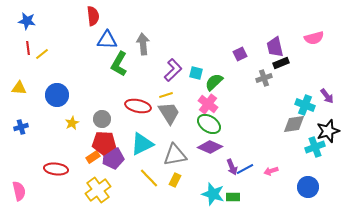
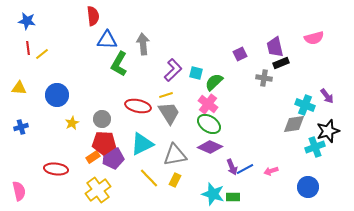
gray cross at (264, 78): rotated 28 degrees clockwise
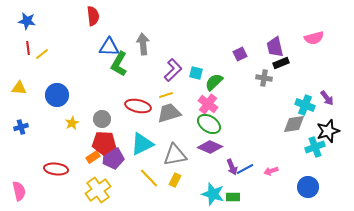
blue triangle at (107, 40): moved 2 px right, 7 px down
purple arrow at (327, 96): moved 2 px down
gray trapezoid at (169, 113): rotated 75 degrees counterclockwise
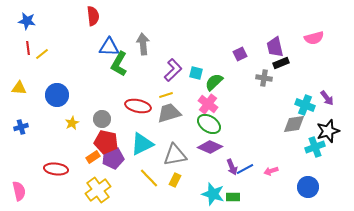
red pentagon at (104, 143): moved 2 px right, 1 px up; rotated 10 degrees clockwise
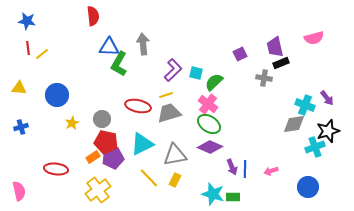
blue line at (245, 169): rotated 60 degrees counterclockwise
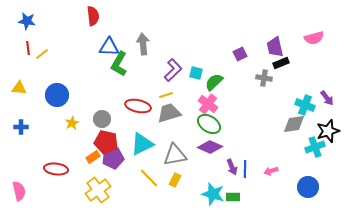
blue cross at (21, 127): rotated 16 degrees clockwise
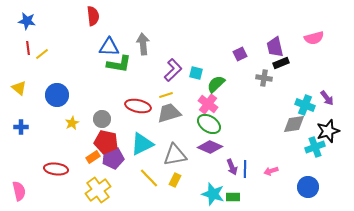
green L-shape at (119, 64): rotated 110 degrees counterclockwise
green semicircle at (214, 82): moved 2 px right, 2 px down
yellow triangle at (19, 88): rotated 35 degrees clockwise
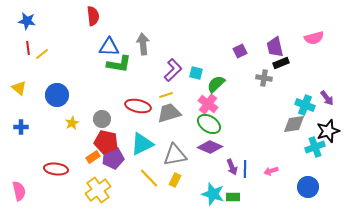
purple square at (240, 54): moved 3 px up
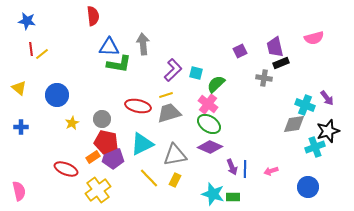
red line at (28, 48): moved 3 px right, 1 px down
purple pentagon at (113, 158): rotated 10 degrees clockwise
red ellipse at (56, 169): moved 10 px right; rotated 15 degrees clockwise
